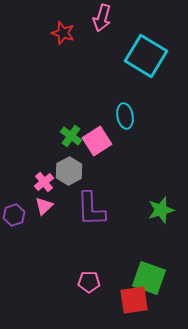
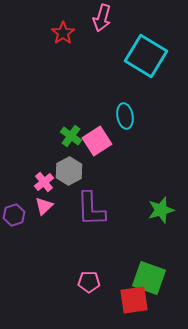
red star: rotated 20 degrees clockwise
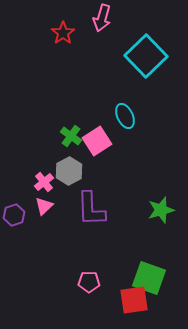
cyan square: rotated 15 degrees clockwise
cyan ellipse: rotated 15 degrees counterclockwise
